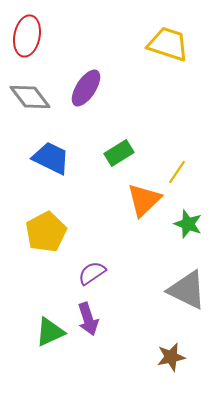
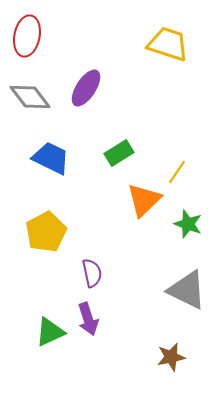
purple semicircle: rotated 112 degrees clockwise
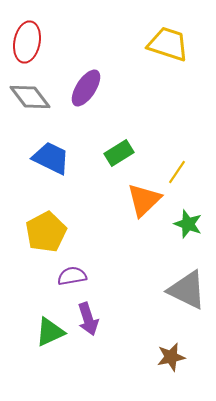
red ellipse: moved 6 px down
purple semicircle: moved 20 px left, 3 px down; rotated 88 degrees counterclockwise
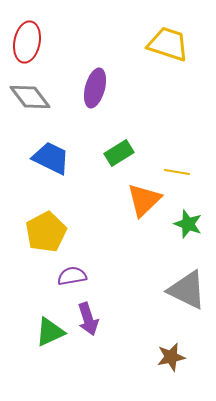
purple ellipse: moved 9 px right; rotated 18 degrees counterclockwise
yellow line: rotated 65 degrees clockwise
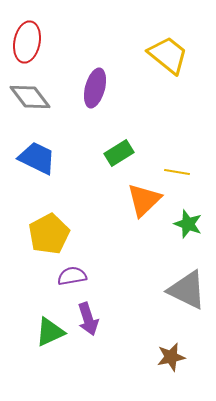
yellow trapezoid: moved 11 px down; rotated 21 degrees clockwise
blue trapezoid: moved 14 px left
yellow pentagon: moved 3 px right, 2 px down
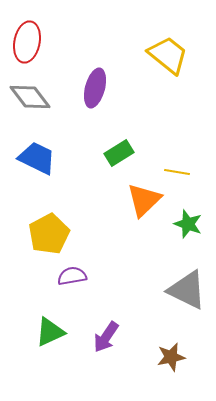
purple arrow: moved 18 px right, 18 px down; rotated 52 degrees clockwise
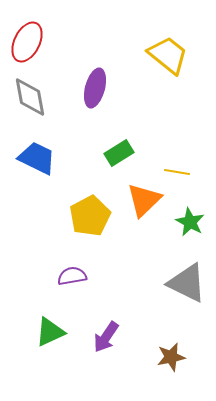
red ellipse: rotated 15 degrees clockwise
gray diamond: rotated 27 degrees clockwise
green star: moved 2 px right, 2 px up; rotated 8 degrees clockwise
yellow pentagon: moved 41 px right, 18 px up
gray triangle: moved 7 px up
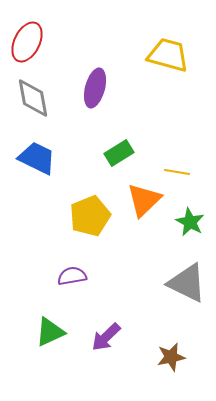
yellow trapezoid: rotated 24 degrees counterclockwise
gray diamond: moved 3 px right, 1 px down
yellow pentagon: rotated 6 degrees clockwise
purple arrow: rotated 12 degrees clockwise
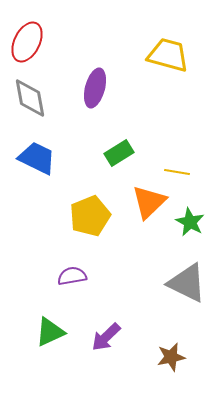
gray diamond: moved 3 px left
orange triangle: moved 5 px right, 2 px down
